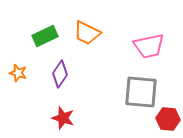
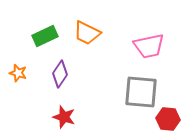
red star: moved 1 px right, 1 px up
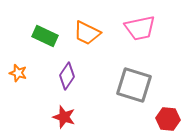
green rectangle: rotated 50 degrees clockwise
pink trapezoid: moved 9 px left, 18 px up
purple diamond: moved 7 px right, 2 px down
gray square: moved 7 px left, 7 px up; rotated 12 degrees clockwise
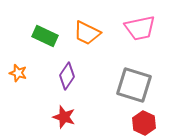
red hexagon: moved 24 px left, 4 px down; rotated 20 degrees clockwise
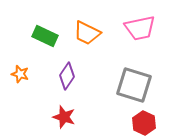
orange star: moved 2 px right, 1 px down
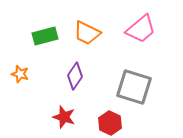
pink trapezoid: moved 1 px right, 1 px down; rotated 28 degrees counterclockwise
green rectangle: rotated 40 degrees counterclockwise
purple diamond: moved 8 px right
gray square: moved 2 px down
red hexagon: moved 34 px left
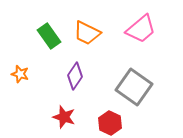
green rectangle: moved 4 px right; rotated 70 degrees clockwise
gray square: rotated 18 degrees clockwise
